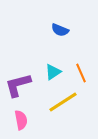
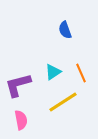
blue semicircle: moved 5 px right; rotated 48 degrees clockwise
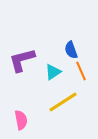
blue semicircle: moved 6 px right, 20 px down
orange line: moved 2 px up
purple L-shape: moved 4 px right, 25 px up
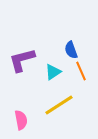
yellow line: moved 4 px left, 3 px down
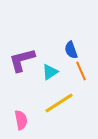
cyan triangle: moved 3 px left
yellow line: moved 2 px up
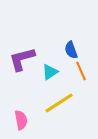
purple L-shape: moved 1 px up
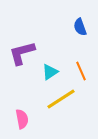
blue semicircle: moved 9 px right, 23 px up
purple L-shape: moved 6 px up
yellow line: moved 2 px right, 4 px up
pink semicircle: moved 1 px right, 1 px up
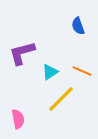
blue semicircle: moved 2 px left, 1 px up
orange line: moved 1 px right; rotated 42 degrees counterclockwise
yellow line: rotated 12 degrees counterclockwise
pink semicircle: moved 4 px left
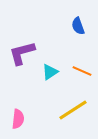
yellow line: moved 12 px right, 11 px down; rotated 12 degrees clockwise
pink semicircle: rotated 18 degrees clockwise
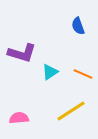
purple L-shape: rotated 148 degrees counterclockwise
orange line: moved 1 px right, 3 px down
yellow line: moved 2 px left, 1 px down
pink semicircle: moved 1 px right, 1 px up; rotated 102 degrees counterclockwise
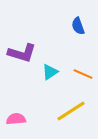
pink semicircle: moved 3 px left, 1 px down
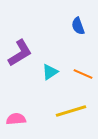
purple L-shape: moved 2 px left; rotated 48 degrees counterclockwise
yellow line: rotated 16 degrees clockwise
